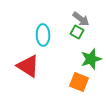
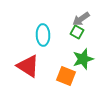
gray arrow: rotated 108 degrees clockwise
green star: moved 8 px left
orange square: moved 13 px left, 6 px up
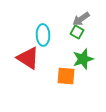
red triangle: moved 8 px up
orange square: rotated 18 degrees counterclockwise
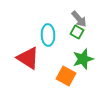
gray arrow: moved 2 px left; rotated 96 degrees counterclockwise
cyan ellipse: moved 5 px right
orange square: rotated 24 degrees clockwise
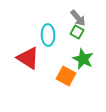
gray arrow: moved 1 px left, 1 px up
green star: rotated 30 degrees counterclockwise
